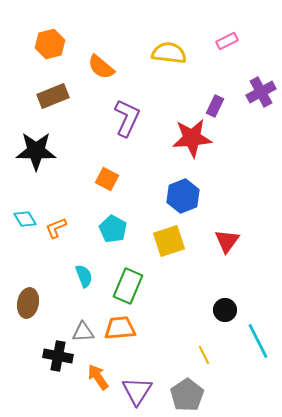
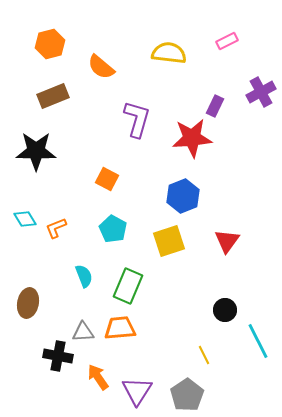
purple L-shape: moved 10 px right, 1 px down; rotated 9 degrees counterclockwise
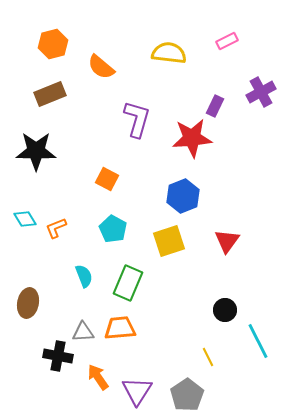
orange hexagon: moved 3 px right
brown rectangle: moved 3 px left, 2 px up
green rectangle: moved 3 px up
yellow line: moved 4 px right, 2 px down
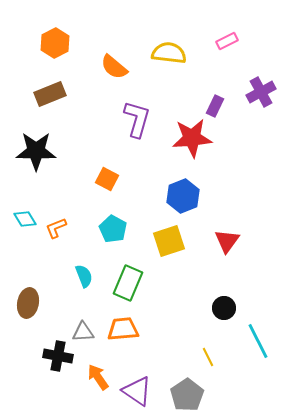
orange hexagon: moved 2 px right, 1 px up; rotated 12 degrees counterclockwise
orange semicircle: moved 13 px right
black circle: moved 1 px left, 2 px up
orange trapezoid: moved 3 px right, 1 px down
purple triangle: rotated 28 degrees counterclockwise
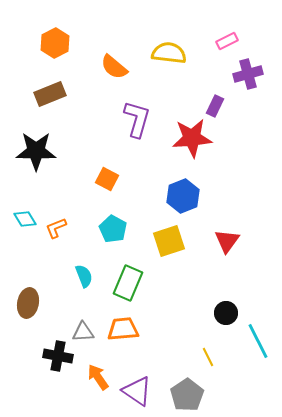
purple cross: moved 13 px left, 18 px up; rotated 12 degrees clockwise
black circle: moved 2 px right, 5 px down
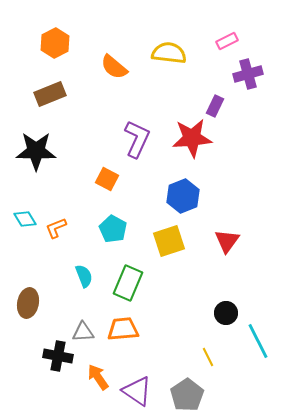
purple L-shape: moved 20 px down; rotated 9 degrees clockwise
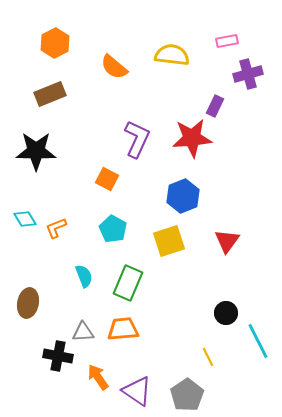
pink rectangle: rotated 15 degrees clockwise
yellow semicircle: moved 3 px right, 2 px down
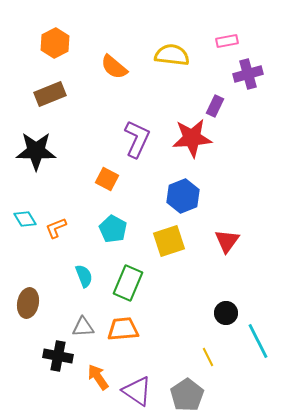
gray triangle: moved 5 px up
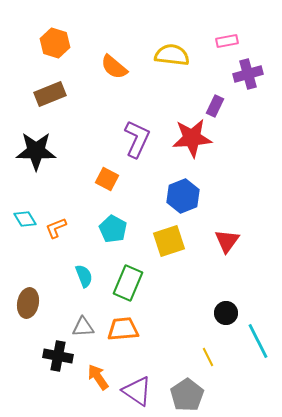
orange hexagon: rotated 16 degrees counterclockwise
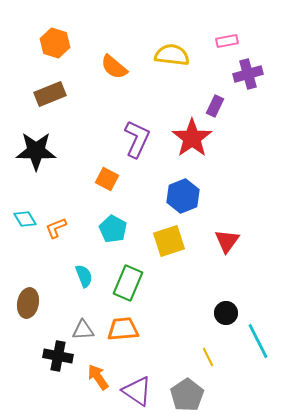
red star: rotated 30 degrees counterclockwise
gray triangle: moved 3 px down
